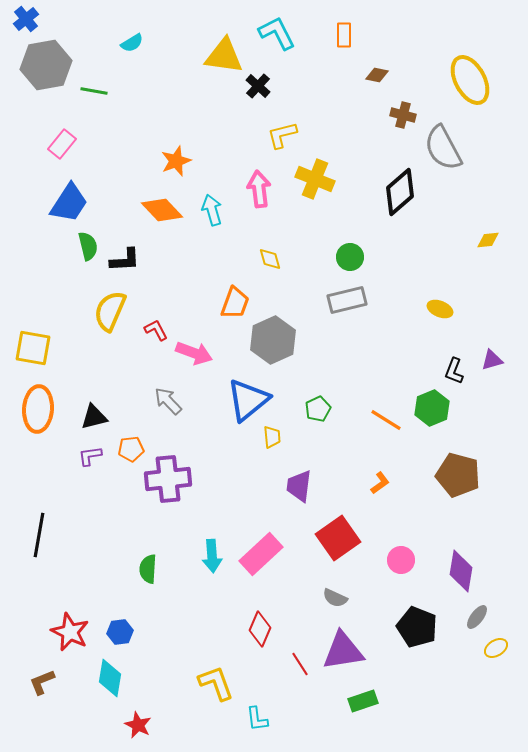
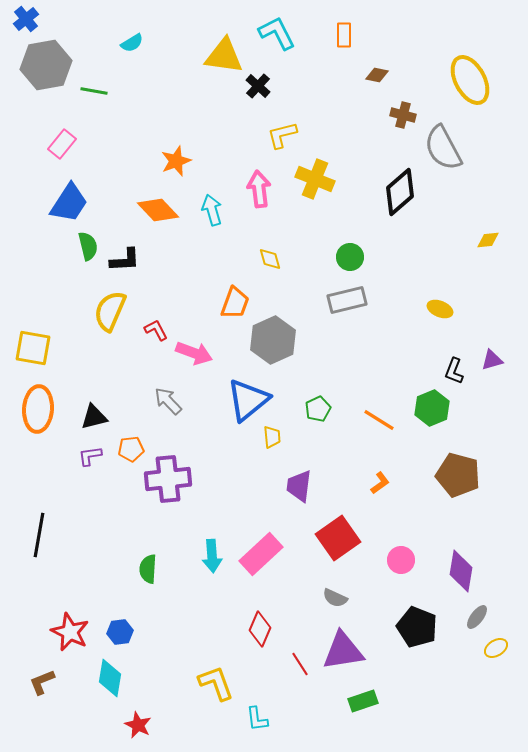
orange diamond at (162, 210): moved 4 px left
orange line at (386, 420): moved 7 px left
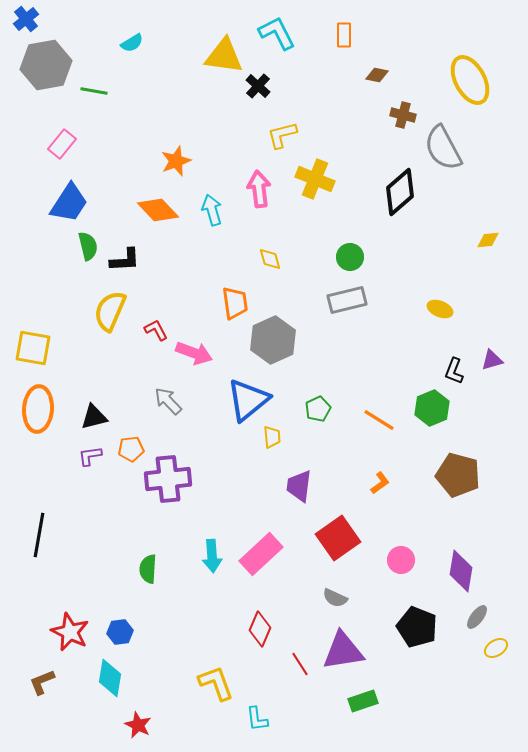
orange trapezoid at (235, 303): rotated 28 degrees counterclockwise
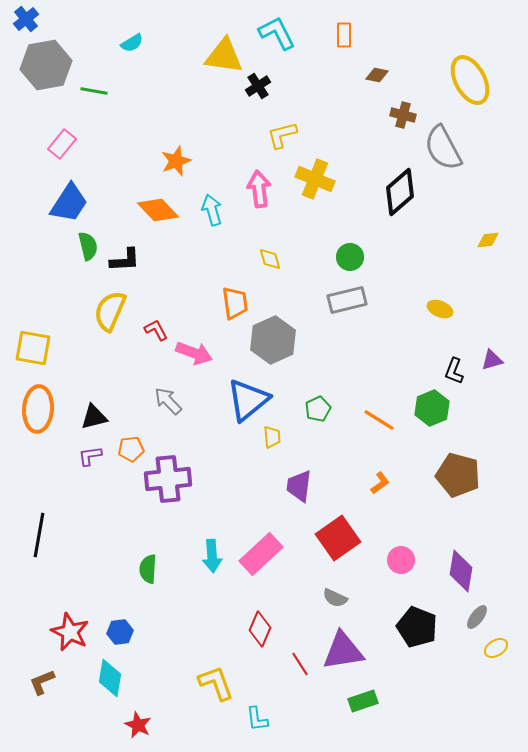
black cross at (258, 86): rotated 15 degrees clockwise
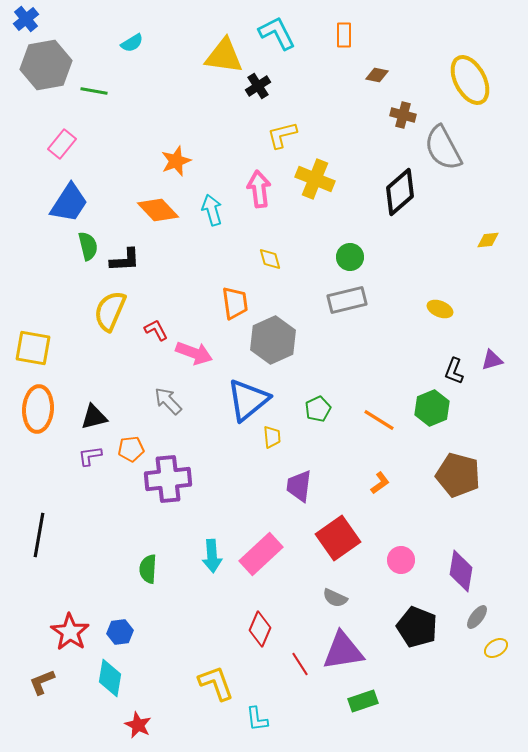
red star at (70, 632): rotated 9 degrees clockwise
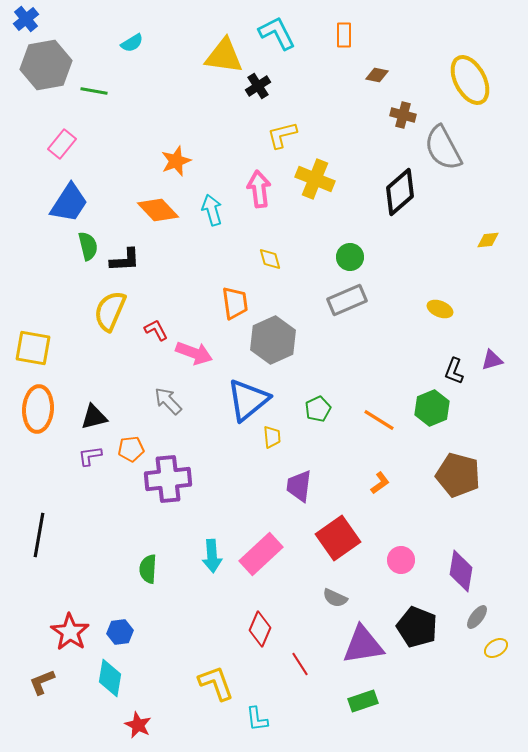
gray rectangle at (347, 300): rotated 9 degrees counterclockwise
purple triangle at (343, 651): moved 20 px right, 6 px up
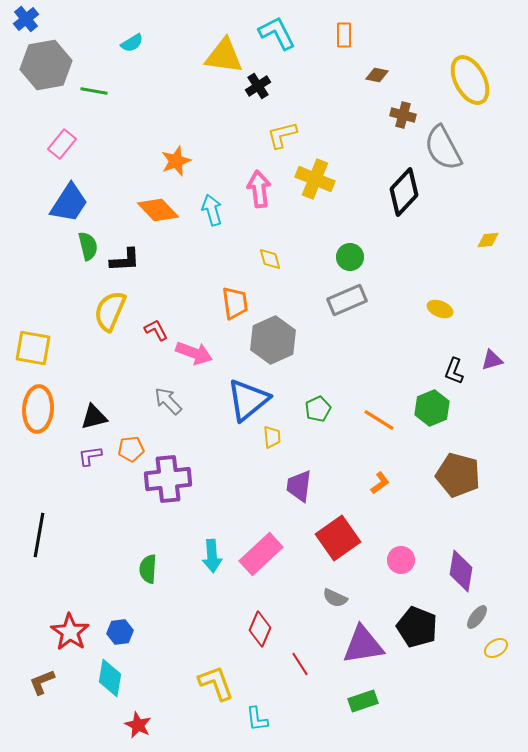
black diamond at (400, 192): moved 4 px right; rotated 6 degrees counterclockwise
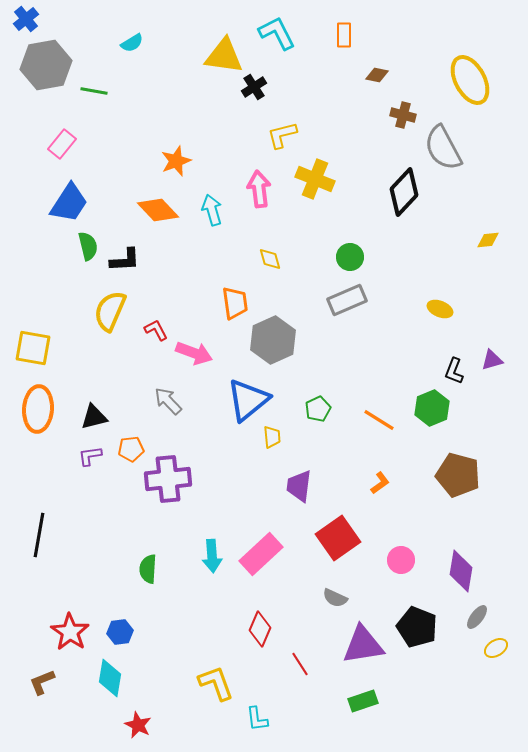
black cross at (258, 86): moved 4 px left, 1 px down
